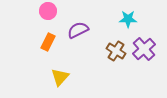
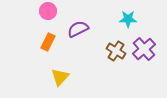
purple semicircle: moved 1 px up
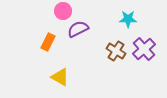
pink circle: moved 15 px right
yellow triangle: rotated 42 degrees counterclockwise
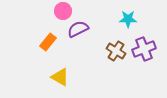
orange rectangle: rotated 12 degrees clockwise
purple cross: rotated 20 degrees clockwise
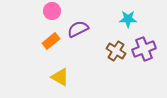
pink circle: moved 11 px left
orange rectangle: moved 3 px right, 1 px up; rotated 12 degrees clockwise
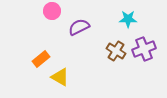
purple semicircle: moved 1 px right, 2 px up
orange rectangle: moved 10 px left, 18 px down
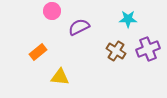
purple cross: moved 4 px right
orange rectangle: moved 3 px left, 7 px up
yellow triangle: rotated 24 degrees counterclockwise
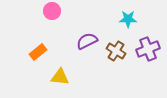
purple semicircle: moved 8 px right, 14 px down
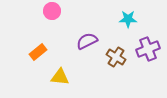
brown cross: moved 6 px down
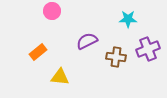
brown cross: rotated 24 degrees counterclockwise
